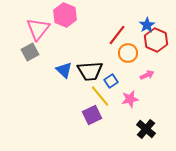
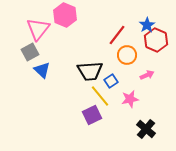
orange circle: moved 1 px left, 2 px down
blue triangle: moved 22 px left
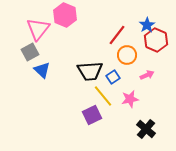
blue square: moved 2 px right, 4 px up
yellow line: moved 3 px right
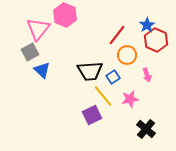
pink arrow: rotated 96 degrees clockwise
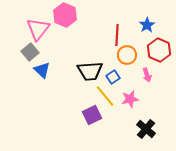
red line: rotated 35 degrees counterclockwise
red hexagon: moved 3 px right, 10 px down
gray square: rotated 12 degrees counterclockwise
yellow line: moved 2 px right
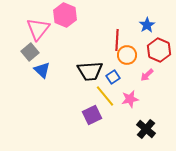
red line: moved 5 px down
pink arrow: rotated 64 degrees clockwise
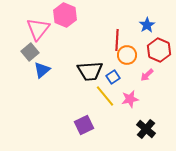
blue triangle: rotated 36 degrees clockwise
purple square: moved 8 px left, 10 px down
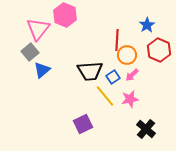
pink arrow: moved 15 px left
purple square: moved 1 px left, 1 px up
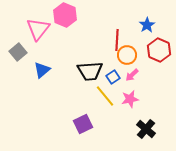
gray square: moved 12 px left
